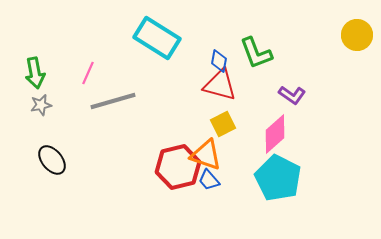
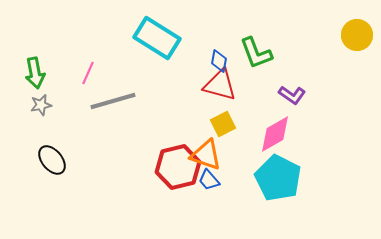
pink diamond: rotated 12 degrees clockwise
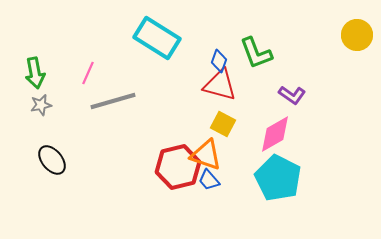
blue diamond: rotated 10 degrees clockwise
yellow square: rotated 35 degrees counterclockwise
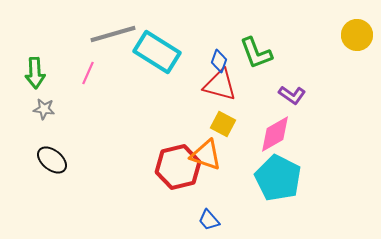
cyan rectangle: moved 14 px down
green arrow: rotated 8 degrees clockwise
gray line: moved 67 px up
gray star: moved 3 px right, 4 px down; rotated 20 degrees clockwise
black ellipse: rotated 12 degrees counterclockwise
blue trapezoid: moved 40 px down
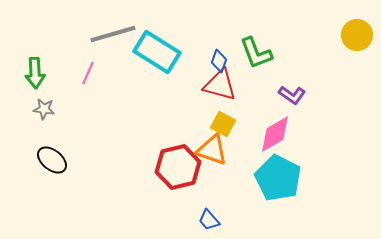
orange triangle: moved 6 px right, 5 px up
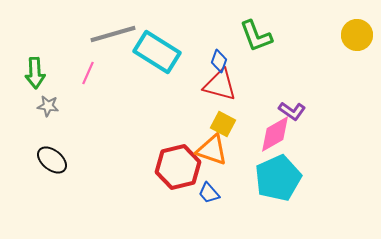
green L-shape: moved 17 px up
purple L-shape: moved 16 px down
gray star: moved 4 px right, 3 px up
cyan pentagon: rotated 21 degrees clockwise
blue trapezoid: moved 27 px up
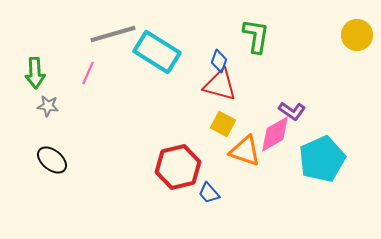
green L-shape: rotated 150 degrees counterclockwise
orange triangle: moved 33 px right, 1 px down
cyan pentagon: moved 44 px right, 19 px up
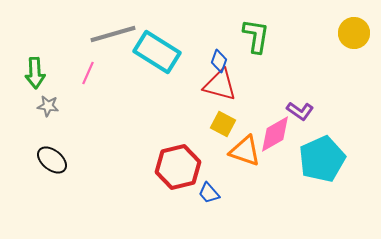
yellow circle: moved 3 px left, 2 px up
purple L-shape: moved 8 px right
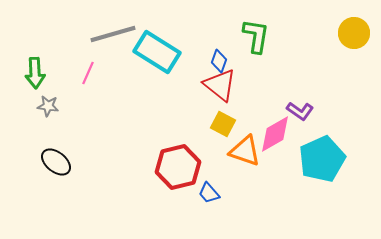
red triangle: rotated 24 degrees clockwise
black ellipse: moved 4 px right, 2 px down
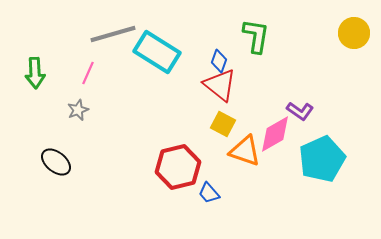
gray star: moved 30 px right, 4 px down; rotated 30 degrees counterclockwise
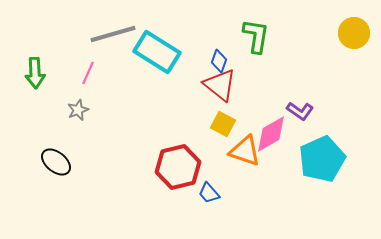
pink diamond: moved 4 px left
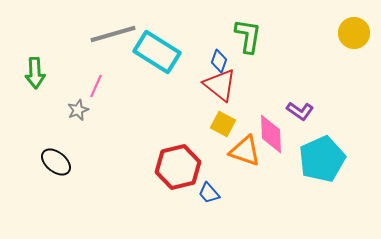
green L-shape: moved 8 px left
pink line: moved 8 px right, 13 px down
pink diamond: rotated 63 degrees counterclockwise
